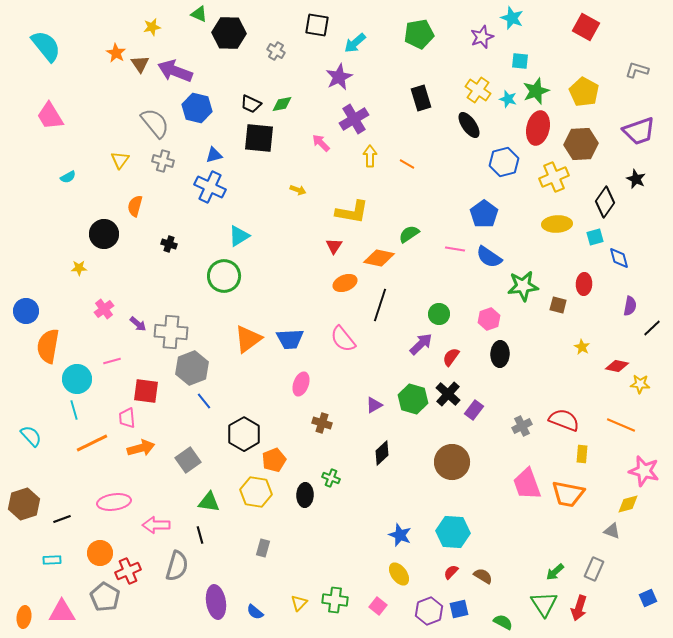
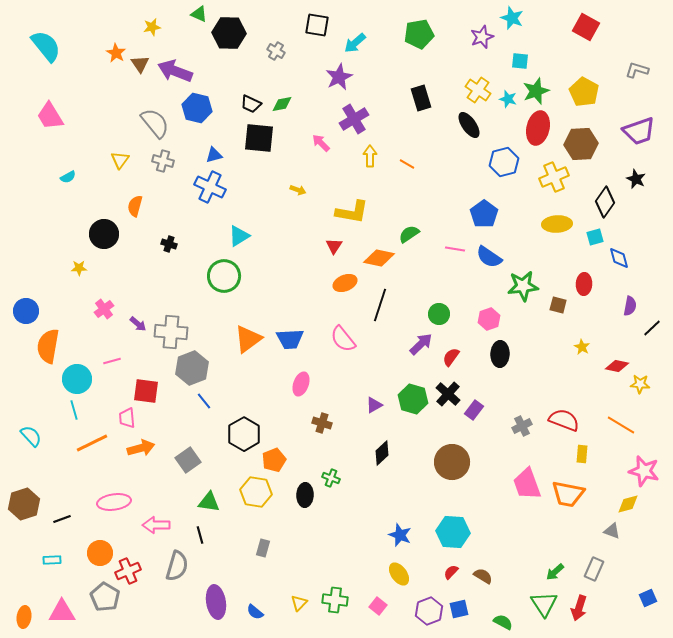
orange line at (621, 425): rotated 8 degrees clockwise
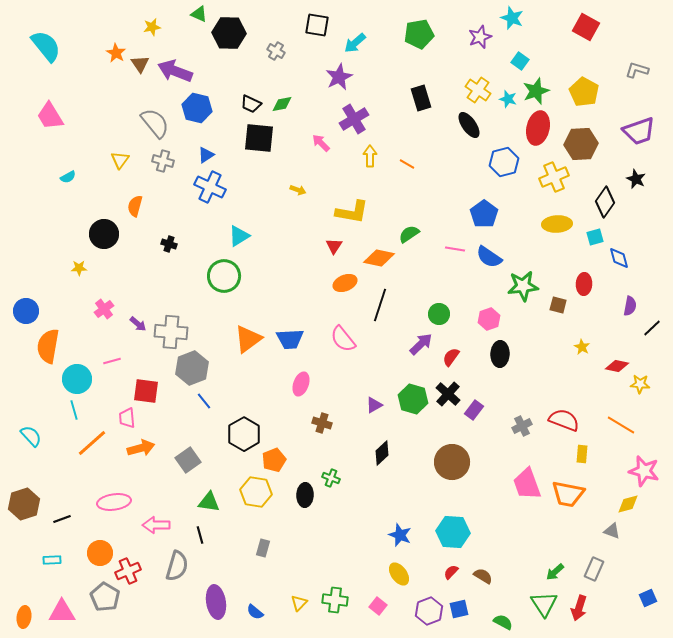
purple star at (482, 37): moved 2 px left
cyan square at (520, 61): rotated 30 degrees clockwise
blue triangle at (214, 155): moved 8 px left; rotated 18 degrees counterclockwise
orange line at (92, 443): rotated 16 degrees counterclockwise
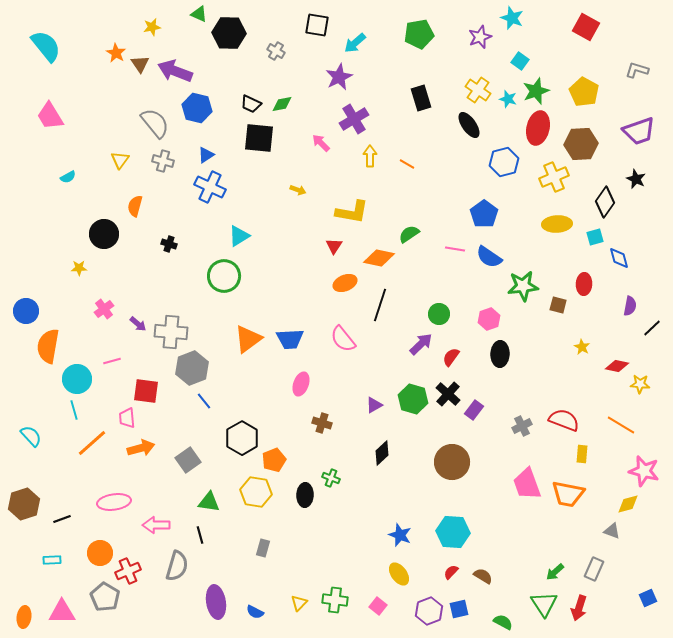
black hexagon at (244, 434): moved 2 px left, 4 px down
blue semicircle at (255, 612): rotated 12 degrees counterclockwise
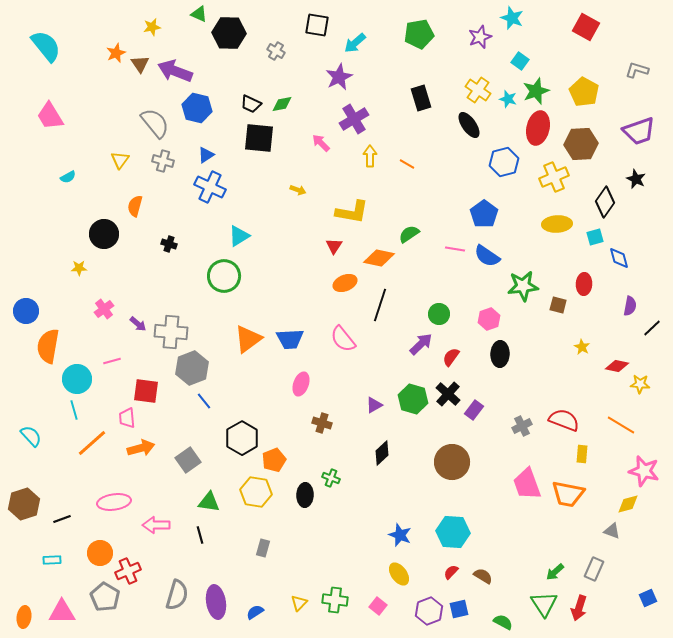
orange star at (116, 53): rotated 18 degrees clockwise
blue semicircle at (489, 257): moved 2 px left, 1 px up
gray semicircle at (177, 566): moved 29 px down
blue semicircle at (255, 612): rotated 120 degrees clockwise
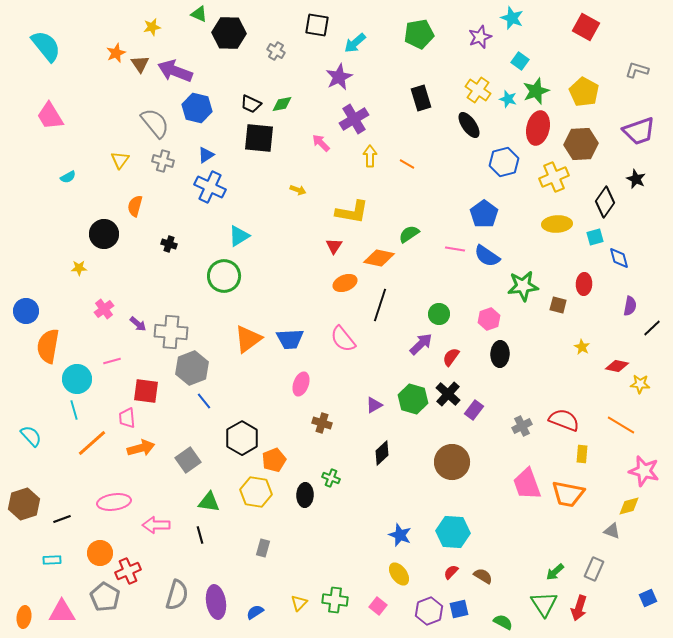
yellow diamond at (628, 504): moved 1 px right, 2 px down
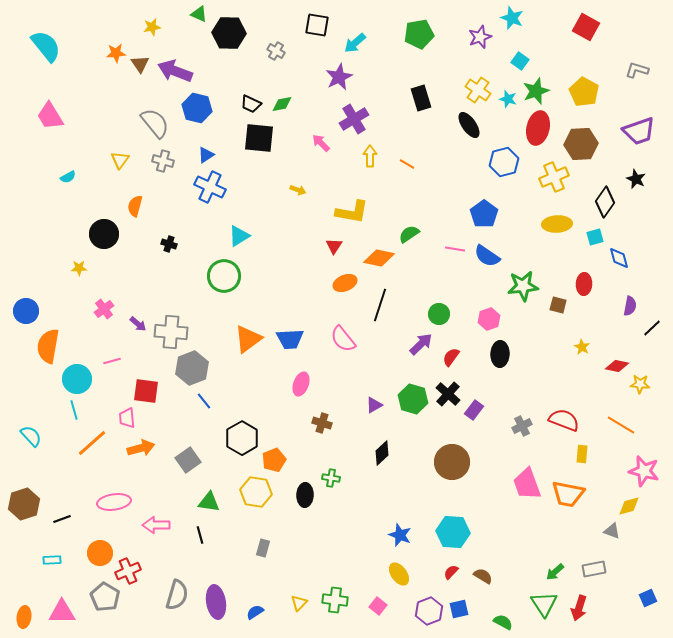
orange star at (116, 53): rotated 18 degrees clockwise
green cross at (331, 478): rotated 12 degrees counterclockwise
gray rectangle at (594, 569): rotated 55 degrees clockwise
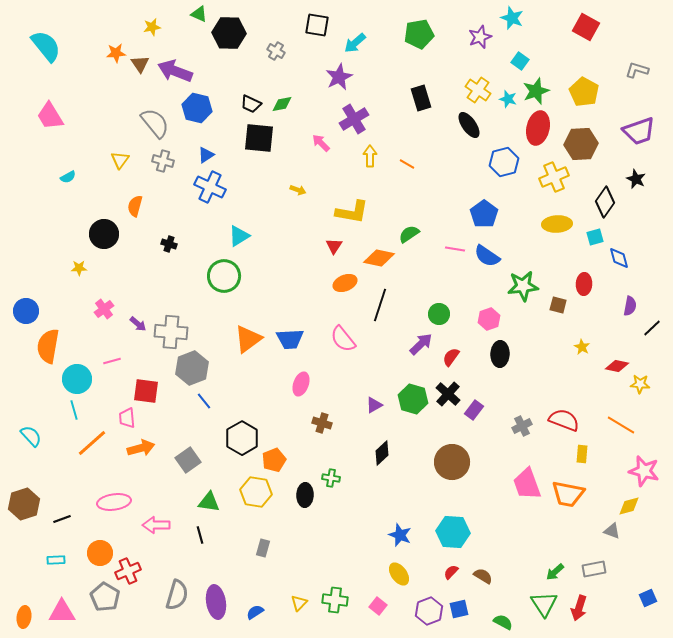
cyan rectangle at (52, 560): moved 4 px right
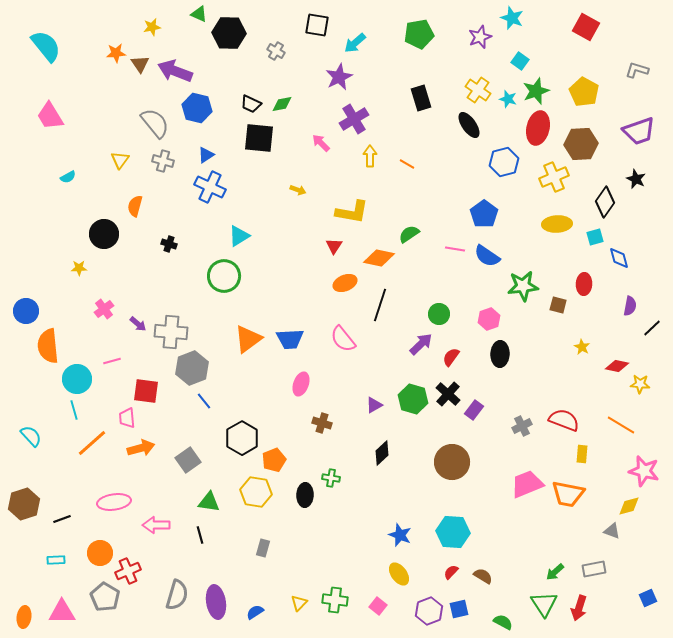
orange semicircle at (48, 346): rotated 16 degrees counterclockwise
pink trapezoid at (527, 484): rotated 88 degrees clockwise
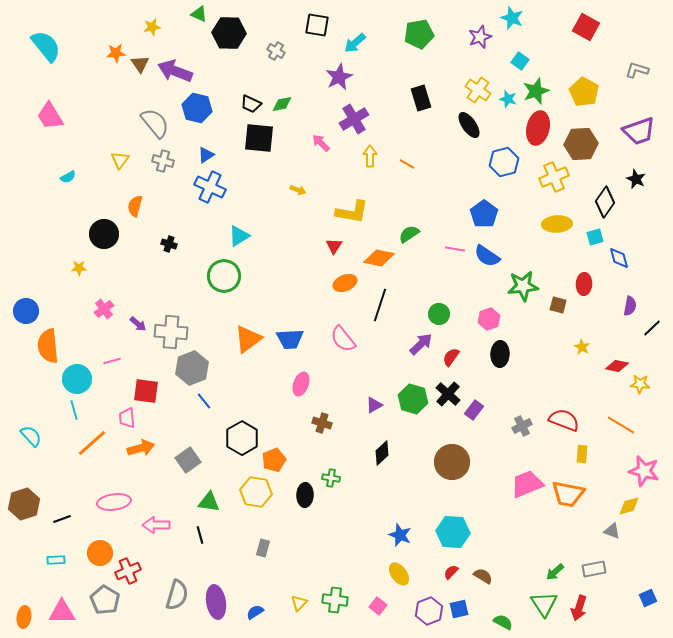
gray pentagon at (105, 597): moved 3 px down
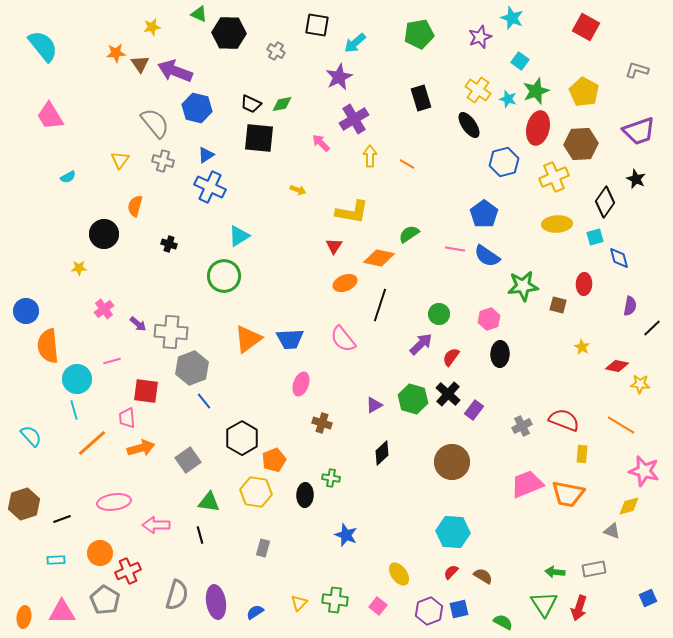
cyan semicircle at (46, 46): moved 3 px left
blue star at (400, 535): moved 54 px left
green arrow at (555, 572): rotated 48 degrees clockwise
